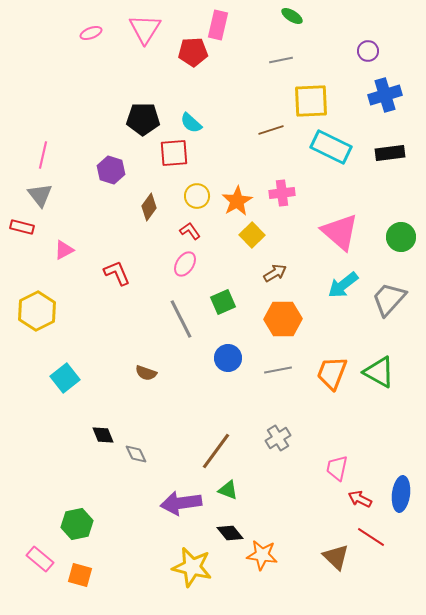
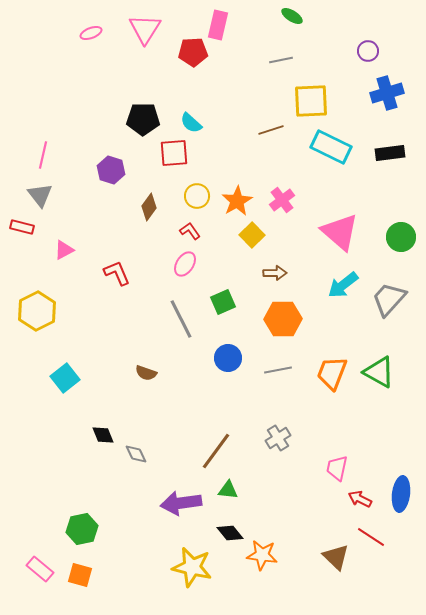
blue cross at (385, 95): moved 2 px right, 2 px up
pink cross at (282, 193): moved 7 px down; rotated 30 degrees counterclockwise
brown arrow at (275, 273): rotated 30 degrees clockwise
green triangle at (228, 490): rotated 15 degrees counterclockwise
green hexagon at (77, 524): moved 5 px right, 5 px down
pink rectangle at (40, 559): moved 10 px down
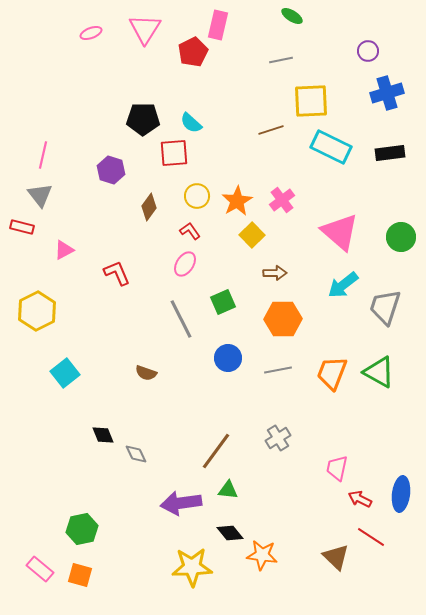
red pentagon at (193, 52): rotated 24 degrees counterclockwise
gray trapezoid at (389, 299): moved 4 px left, 8 px down; rotated 24 degrees counterclockwise
cyan square at (65, 378): moved 5 px up
yellow star at (192, 567): rotated 15 degrees counterclockwise
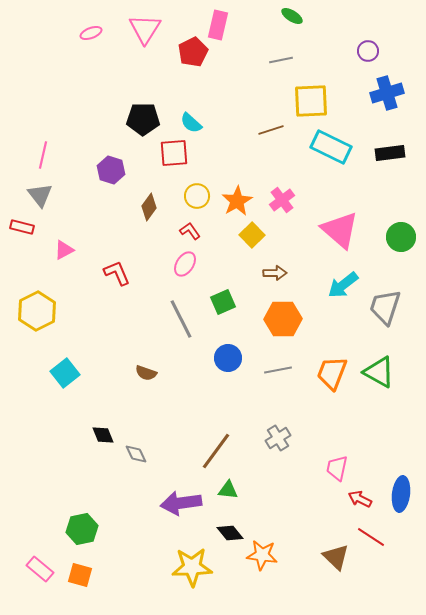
pink triangle at (340, 232): moved 2 px up
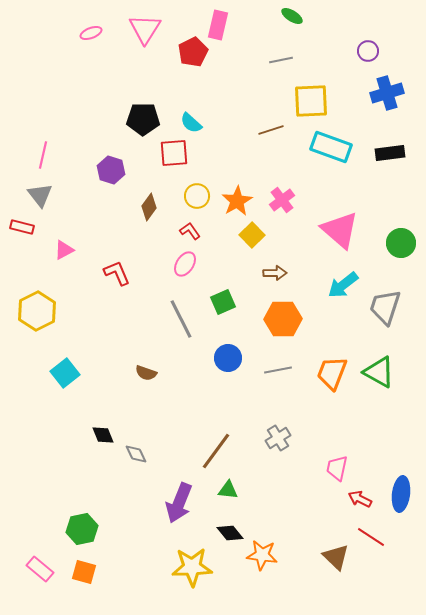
cyan rectangle at (331, 147): rotated 6 degrees counterclockwise
green circle at (401, 237): moved 6 px down
purple arrow at (181, 503): moved 2 px left; rotated 60 degrees counterclockwise
orange square at (80, 575): moved 4 px right, 3 px up
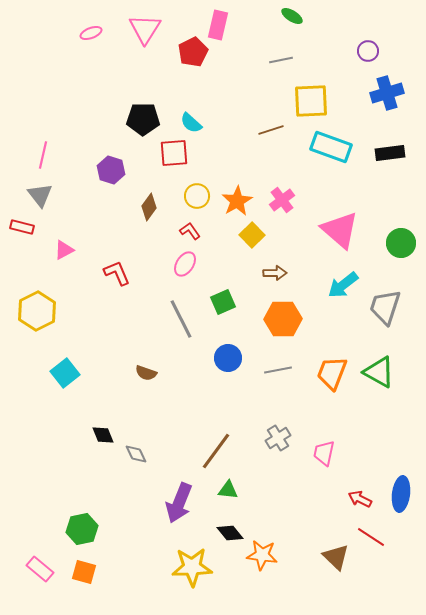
pink trapezoid at (337, 468): moved 13 px left, 15 px up
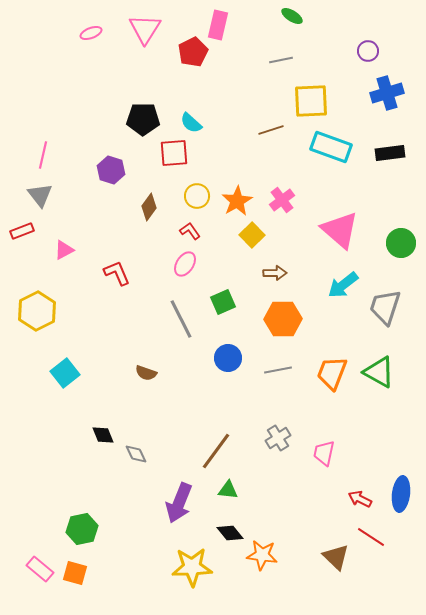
red rectangle at (22, 227): moved 4 px down; rotated 35 degrees counterclockwise
orange square at (84, 572): moved 9 px left, 1 px down
